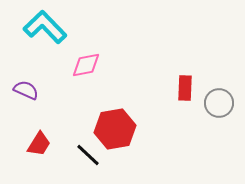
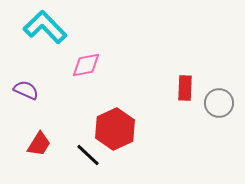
red hexagon: rotated 15 degrees counterclockwise
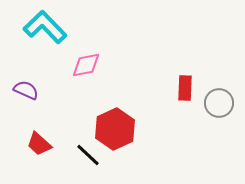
red trapezoid: rotated 100 degrees clockwise
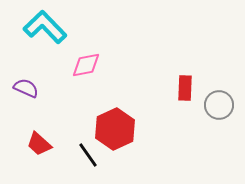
purple semicircle: moved 2 px up
gray circle: moved 2 px down
black line: rotated 12 degrees clockwise
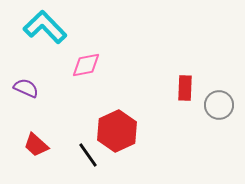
red hexagon: moved 2 px right, 2 px down
red trapezoid: moved 3 px left, 1 px down
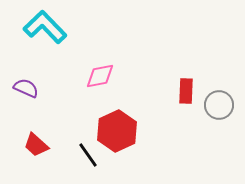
pink diamond: moved 14 px right, 11 px down
red rectangle: moved 1 px right, 3 px down
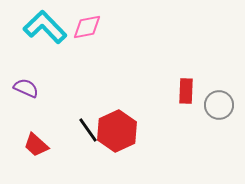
pink diamond: moved 13 px left, 49 px up
black line: moved 25 px up
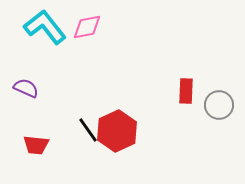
cyan L-shape: rotated 6 degrees clockwise
red trapezoid: rotated 36 degrees counterclockwise
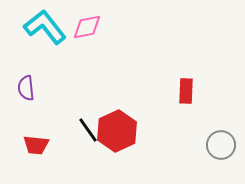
purple semicircle: rotated 120 degrees counterclockwise
gray circle: moved 2 px right, 40 px down
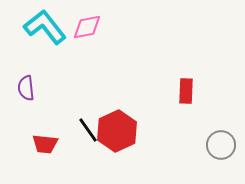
red trapezoid: moved 9 px right, 1 px up
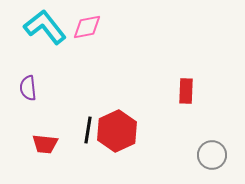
purple semicircle: moved 2 px right
black line: rotated 44 degrees clockwise
gray circle: moved 9 px left, 10 px down
